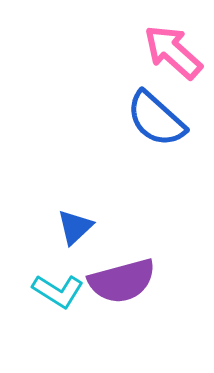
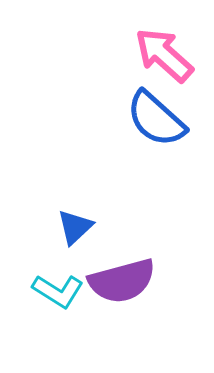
pink arrow: moved 9 px left, 3 px down
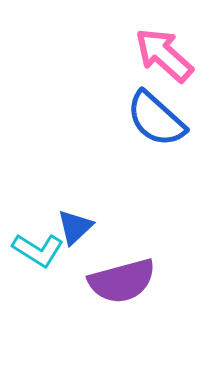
cyan L-shape: moved 20 px left, 41 px up
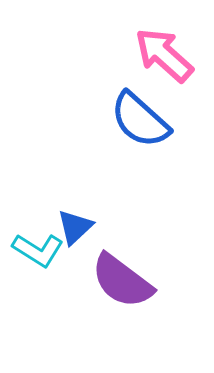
blue semicircle: moved 16 px left, 1 px down
purple semicircle: rotated 52 degrees clockwise
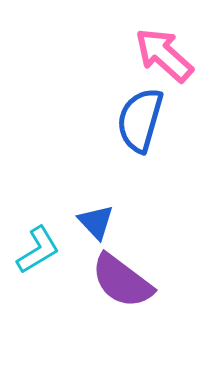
blue semicircle: rotated 64 degrees clockwise
blue triangle: moved 21 px right, 5 px up; rotated 30 degrees counterclockwise
cyan L-shape: rotated 63 degrees counterclockwise
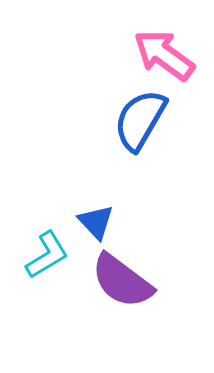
pink arrow: rotated 6 degrees counterclockwise
blue semicircle: rotated 14 degrees clockwise
cyan L-shape: moved 9 px right, 5 px down
